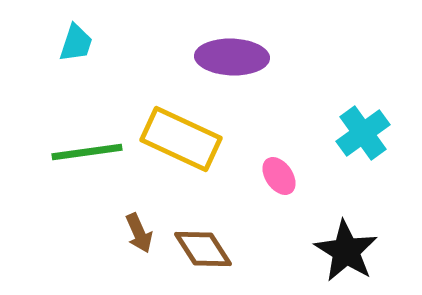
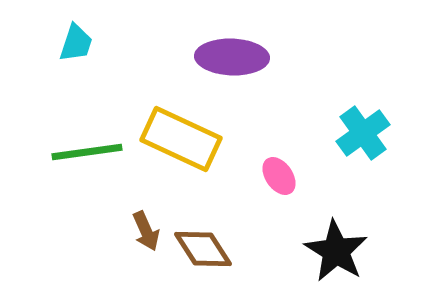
brown arrow: moved 7 px right, 2 px up
black star: moved 10 px left
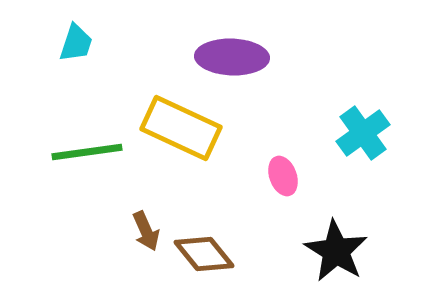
yellow rectangle: moved 11 px up
pink ellipse: moved 4 px right; rotated 15 degrees clockwise
brown diamond: moved 1 px right, 5 px down; rotated 6 degrees counterclockwise
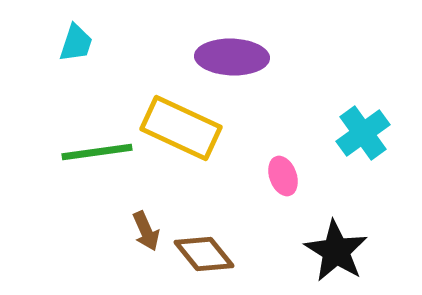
green line: moved 10 px right
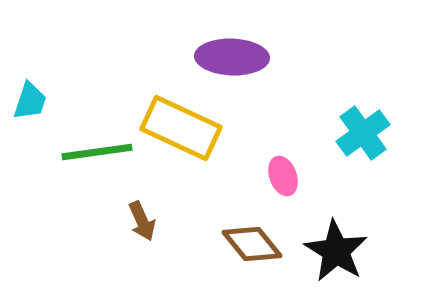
cyan trapezoid: moved 46 px left, 58 px down
brown arrow: moved 4 px left, 10 px up
brown diamond: moved 48 px right, 10 px up
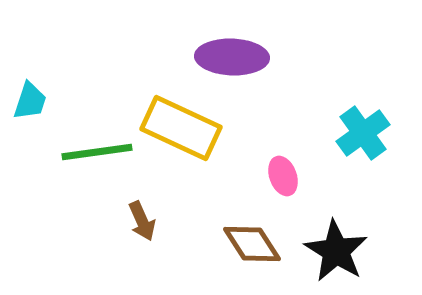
brown diamond: rotated 6 degrees clockwise
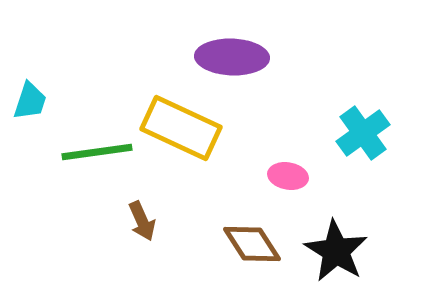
pink ellipse: moved 5 px right; rotated 60 degrees counterclockwise
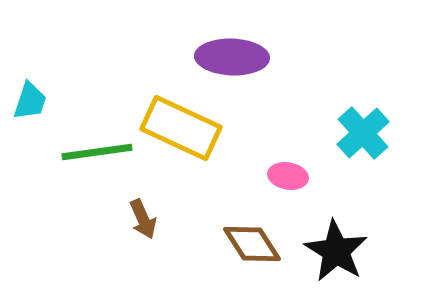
cyan cross: rotated 6 degrees counterclockwise
brown arrow: moved 1 px right, 2 px up
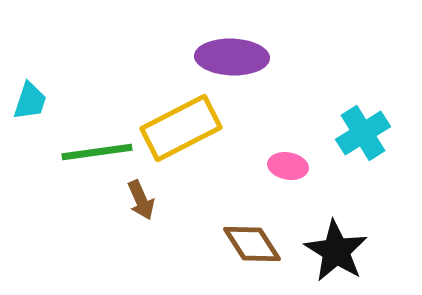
yellow rectangle: rotated 52 degrees counterclockwise
cyan cross: rotated 10 degrees clockwise
pink ellipse: moved 10 px up
brown arrow: moved 2 px left, 19 px up
